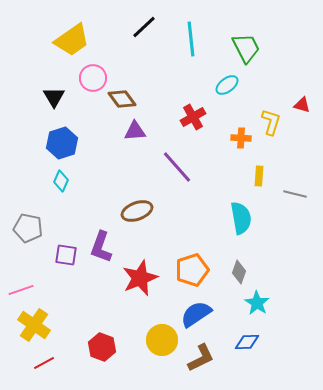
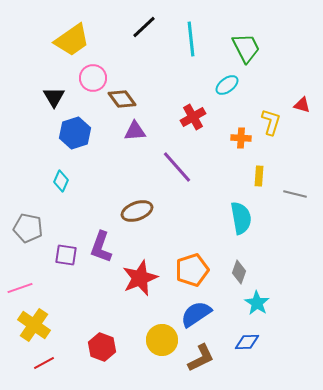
blue hexagon: moved 13 px right, 10 px up
pink line: moved 1 px left, 2 px up
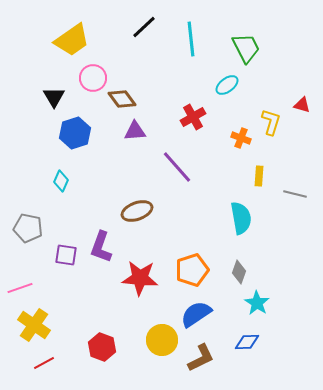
orange cross: rotated 18 degrees clockwise
red star: rotated 27 degrees clockwise
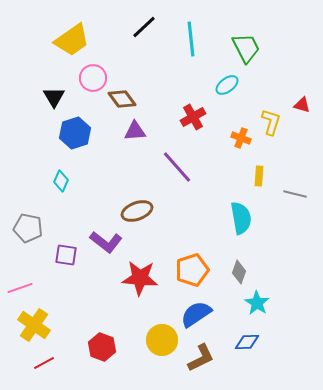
purple L-shape: moved 5 px right, 5 px up; rotated 72 degrees counterclockwise
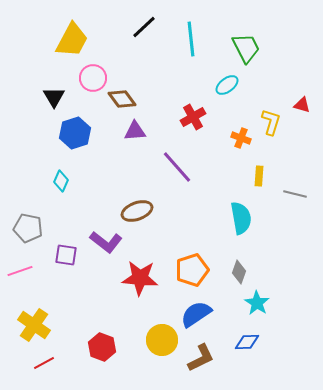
yellow trapezoid: rotated 27 degrees counterclockwise
pink line: moved 17 px up
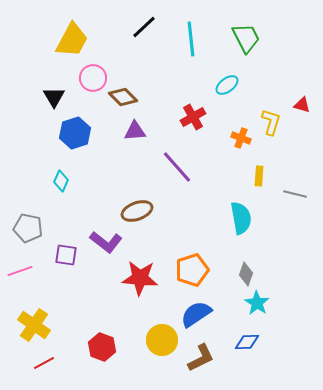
green trapezoid: moved 10 px up
brown diamond: moved 1 px right, 2 px up; rotated 8 degrees counterclockwise
gray diamond: moved 7 px right, 2 px down
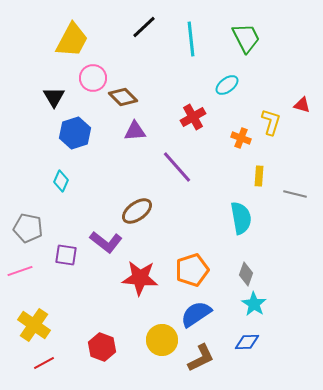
brown ellipse: rotated 16 degrees counterclockwise
cyan star: moved 3 px left, 1 px down
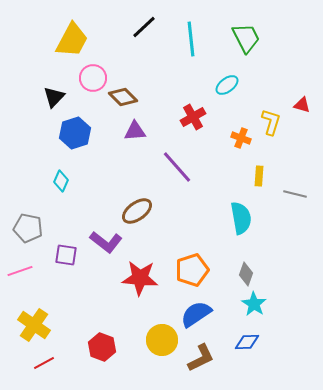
black triangle: rotated 15 degrees clockwise
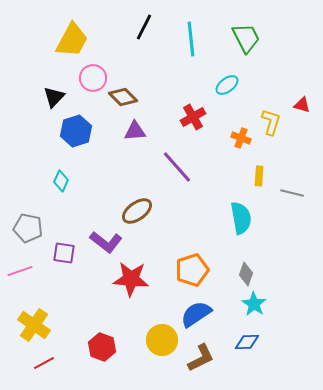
black line: rotated 20 degrees counterclockwise
blue hexagon: moved 1 px right, 2 px up
gray line: moved 3 px left, 1 px up
purple square: moved 2 px left, 2 px up
red star: moved 9 px left, 1 px down
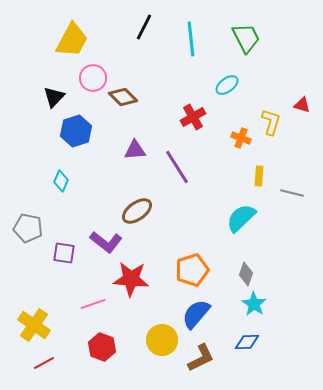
purple triangle: moved 19 px down
purple line: rotated 9 degrees clockwise
cyan semicircle: rotated 124 degrees counterclockwise
pink line: moved 73 px right, 33 px down
blue semicircle: rotated 16 degrees counterclockwise
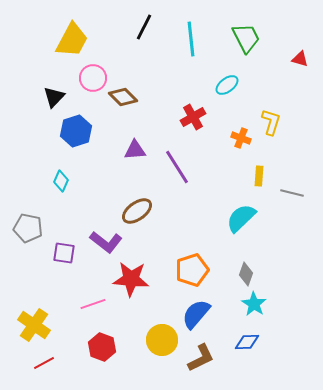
red triangle: moved 2 px left, 46 px up
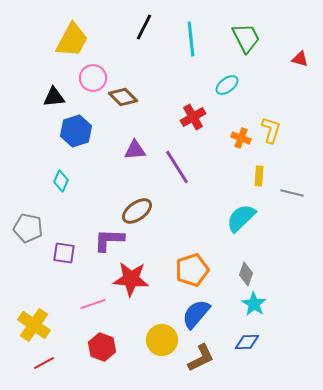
black triangle: rotated 40 degrees clockwise
yellow L-shape: moved 8 px down
purple L-shape: moved 3 px right, 2 px up; rotated 144 degrees clockwise
